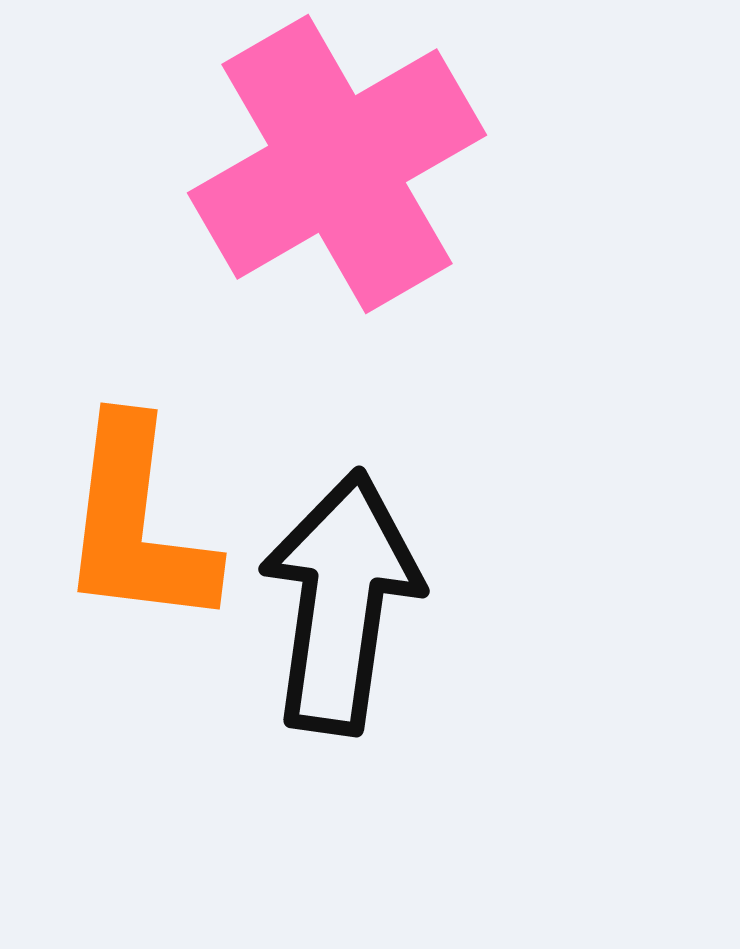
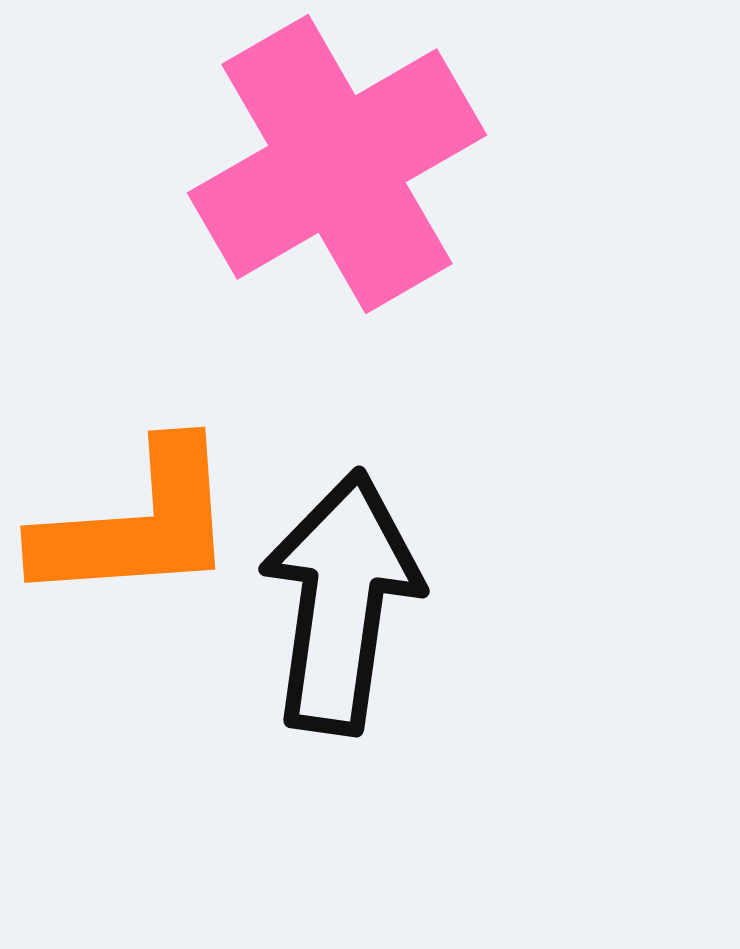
orange L-shape: rotated 101 degrees counterclockwise
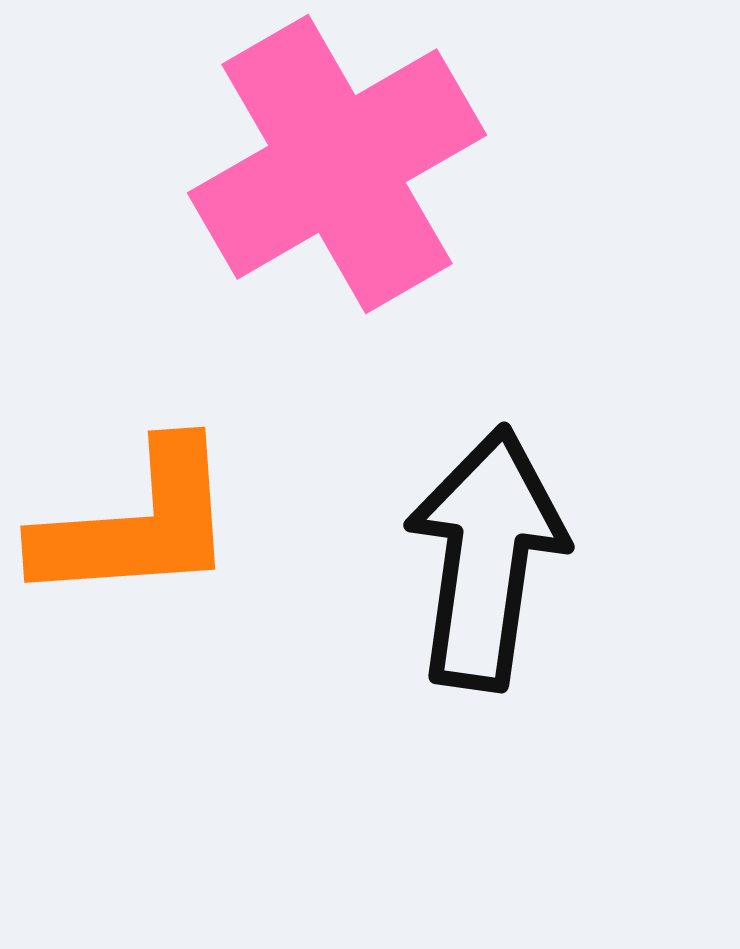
black arrow: moved 145 px right, 44 px up
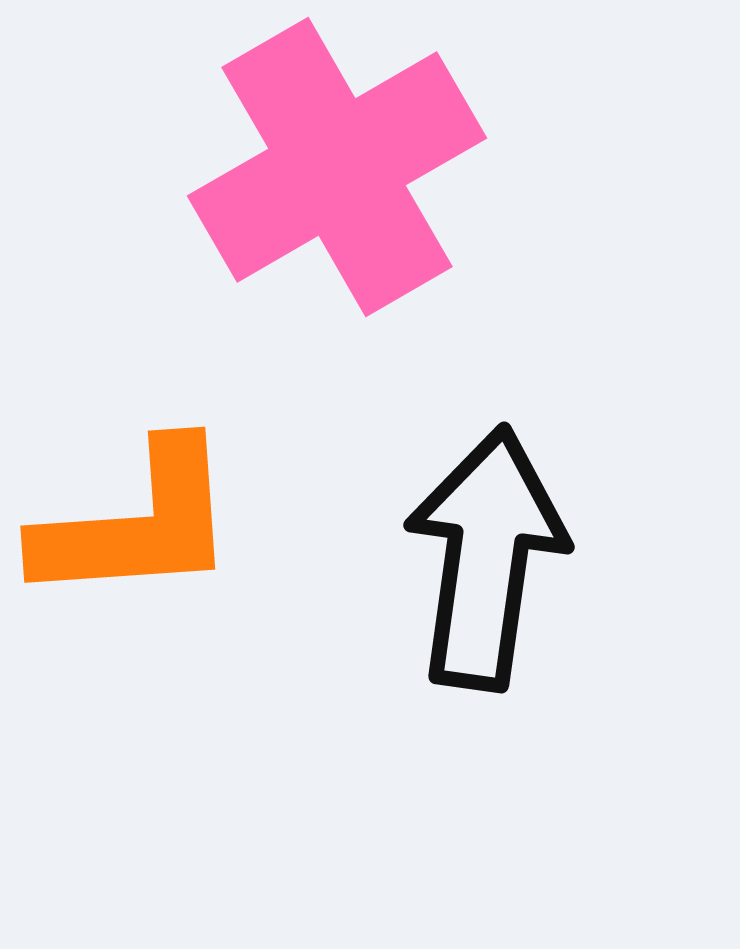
pink cross: moved 3 px down
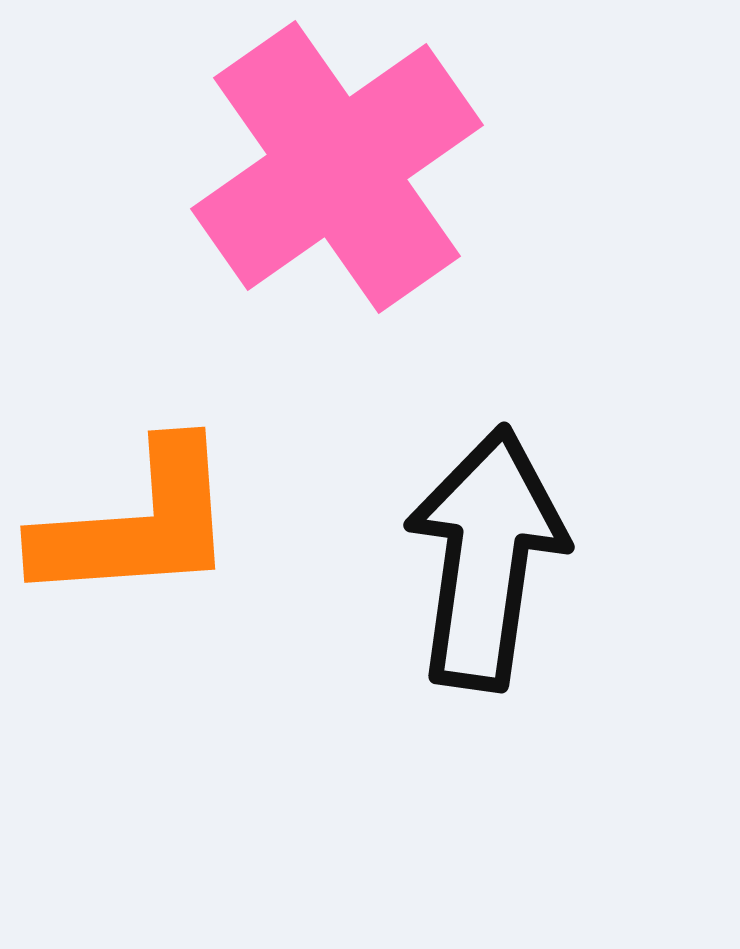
pink cross: rotated 5 degrees counterclockwise
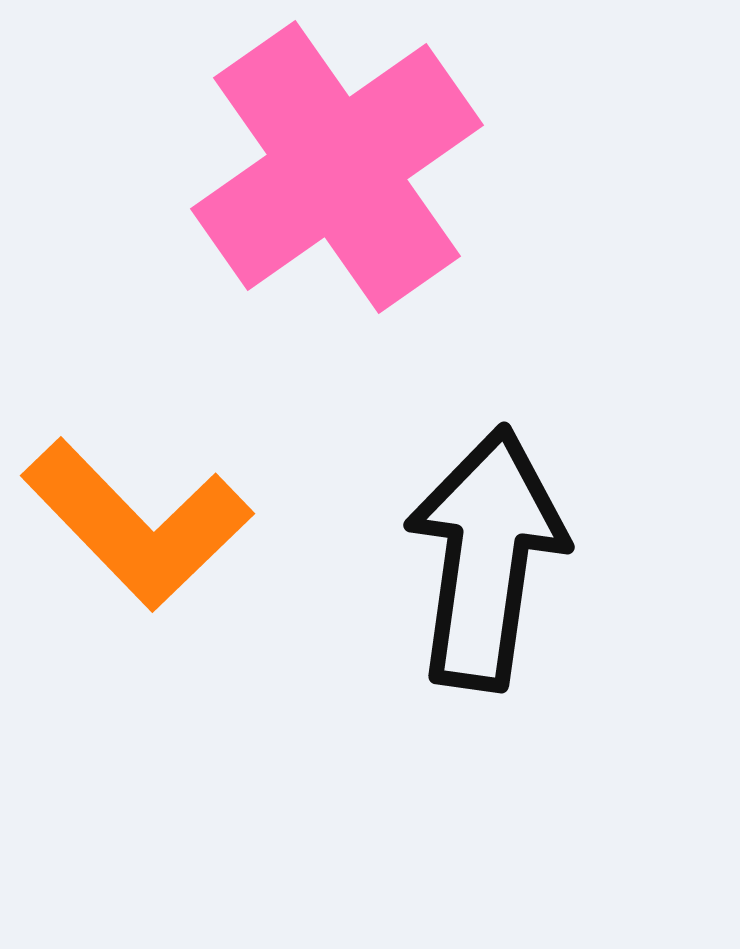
orange L-shape: rotated 50 degrees clockwise
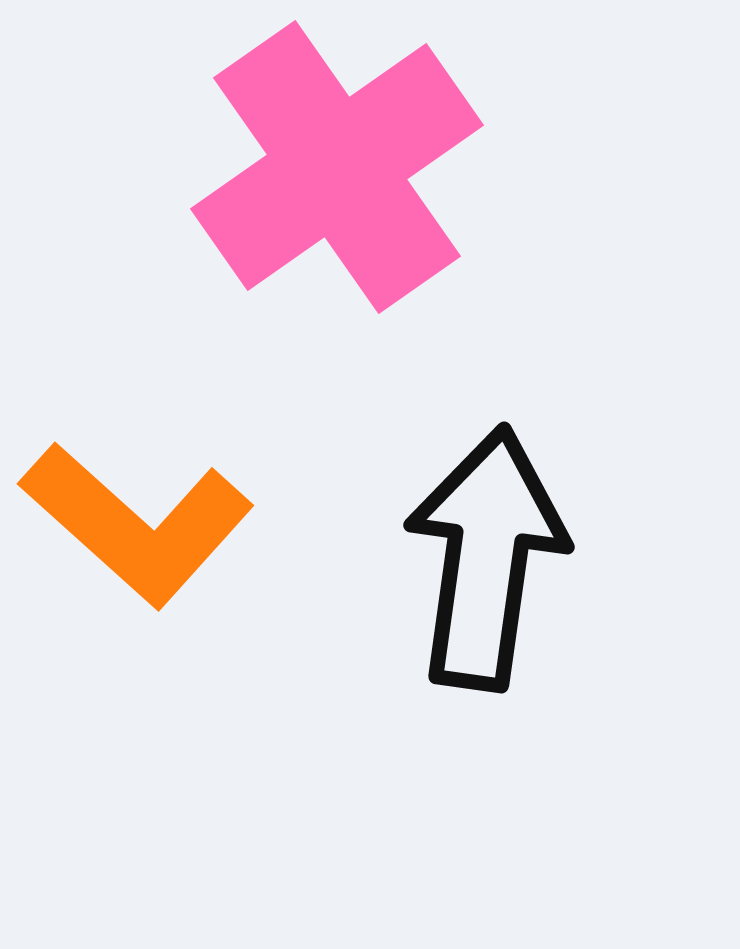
orange L-shape: rotated 4 degrees counterclockwise
